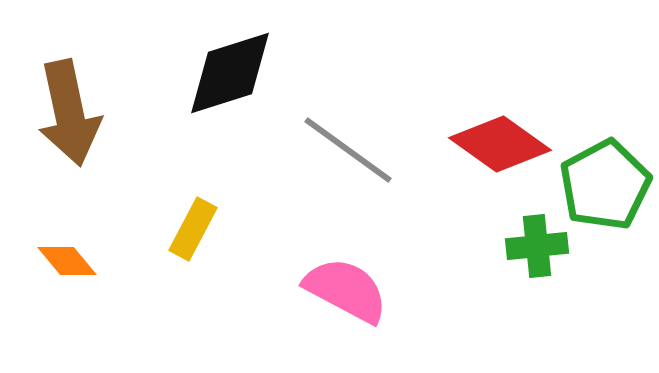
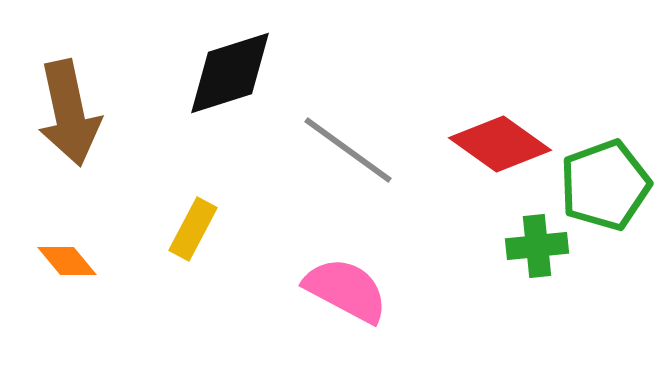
green pentagon: rotated 8 degrees clockwise
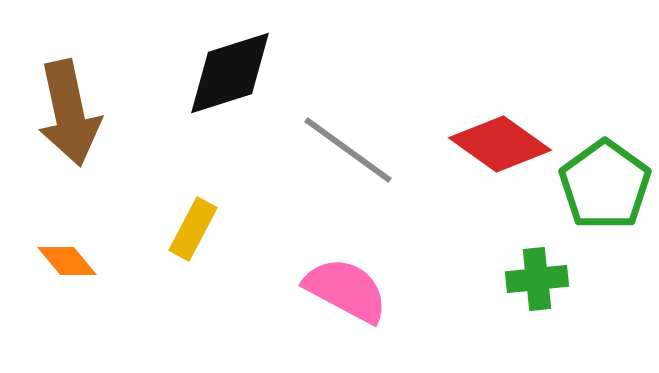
green pentagon: rotated 16 degrees counterclockwise
green cross: moved 33 px down
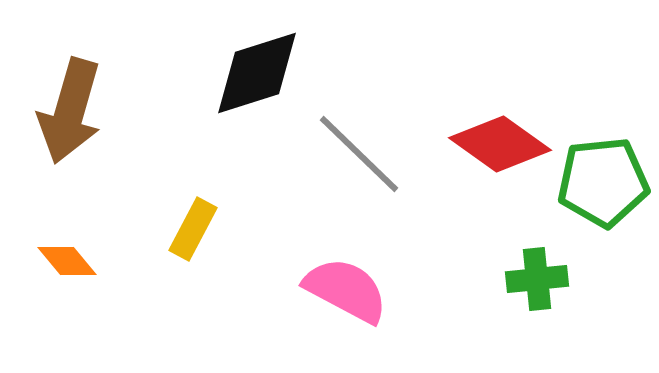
black diamond: moved 27 px right
brown arrow: moved 1 px right, 2 px up; rotated 28 degrees clockwise
gray line: moved 11 px right, 4 px down; rotated 8 degrees clockwise
green pentagon: moved 2 px left, 3 px up; rotated 30 degrees clockwise
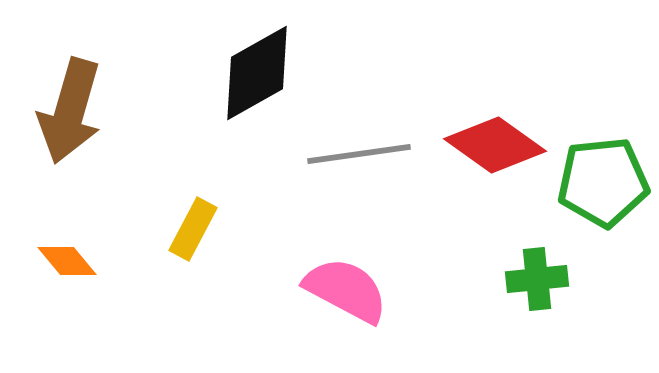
black diamond: rotated 12 degrees counterclockwise
red diamond: moved 5 px left, 1 px down
gray line: rotated 52 degrees counterclockwise
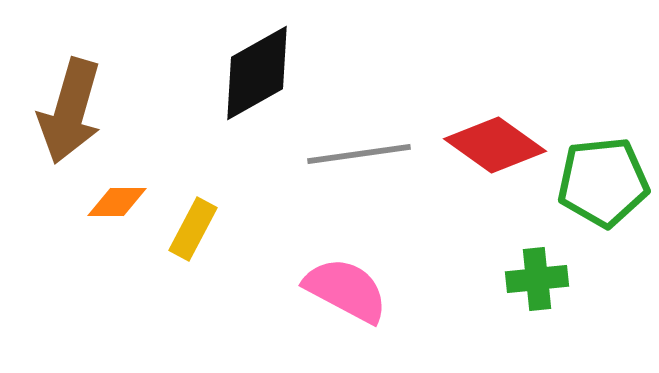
orange diamond: moved 50 px right, 59 px up; rotated 50 degrees counterclockwise
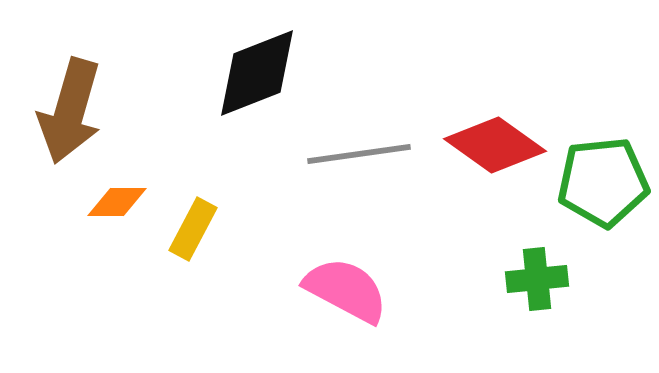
black diamond: rotated 8 degrees clockwise
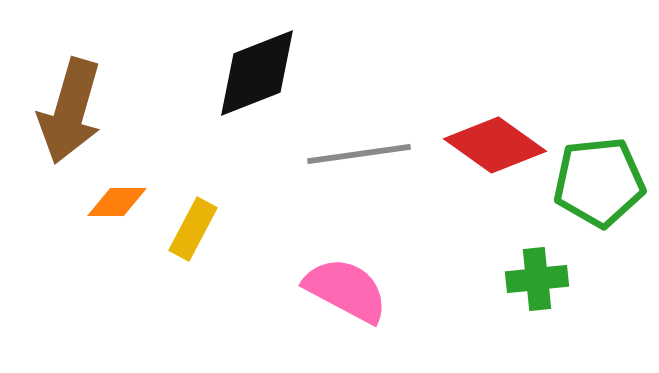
green pentagon: moved 4 px left
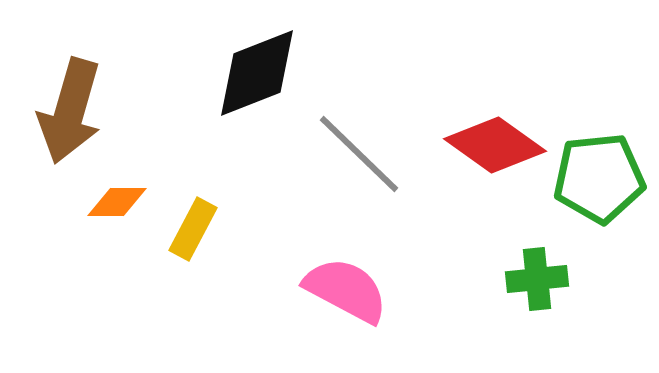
gray line: rotated 52 degrees clockwise
green pentagon: moved 4 px up
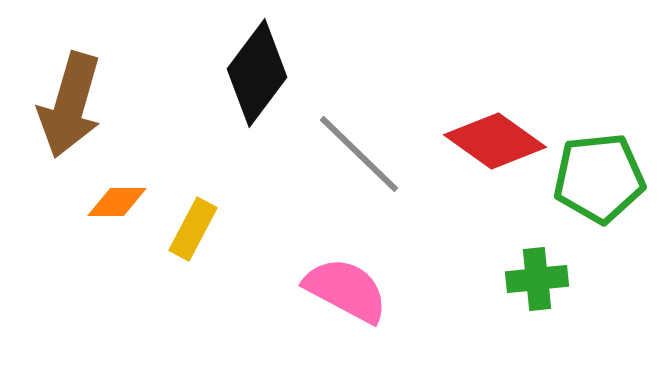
black diamond: rotated 32 degrees counterclockwise
brown arrow: moved 6 px up
red diamond: moved 4 px up
